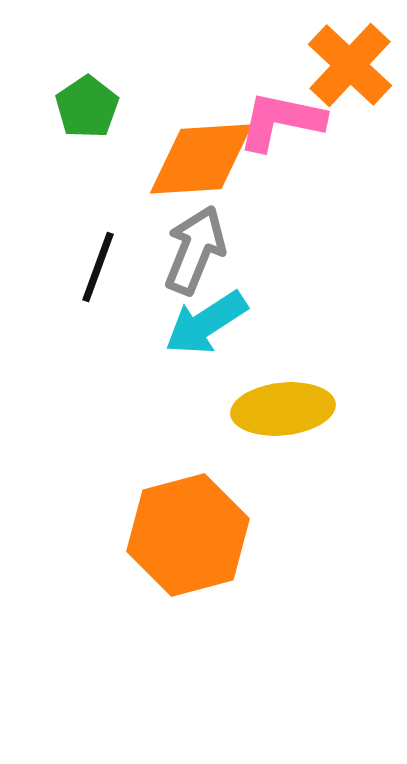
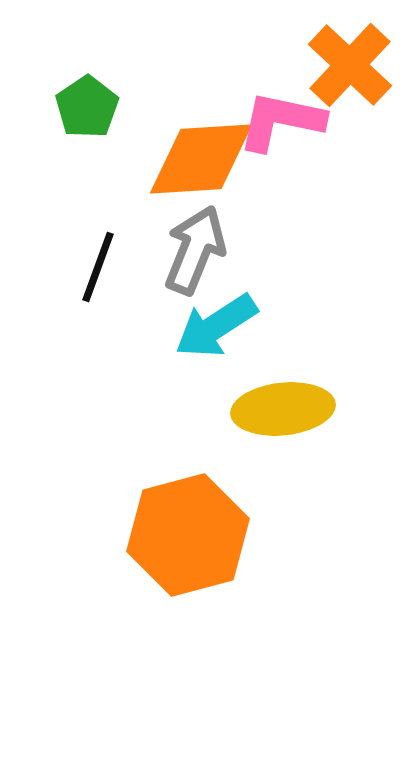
cyan arrow: moved 10 px right, 3 px down
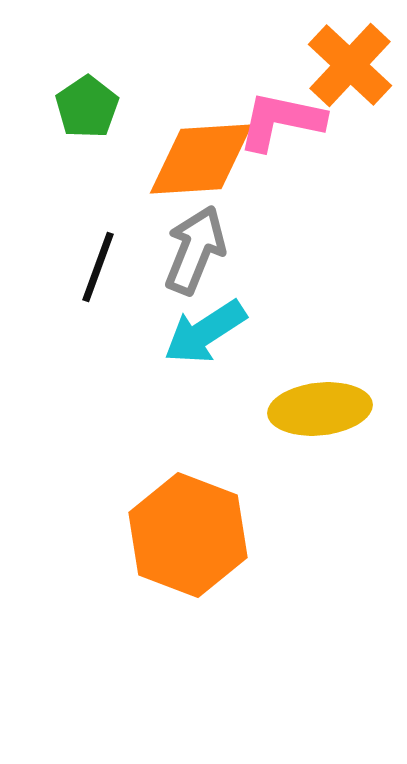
cyan arrow: moved 11 px left, 6 px down
yellow ellipse: moved 37 px right
orange hexagon: rotated 24 degrees counterclockwise
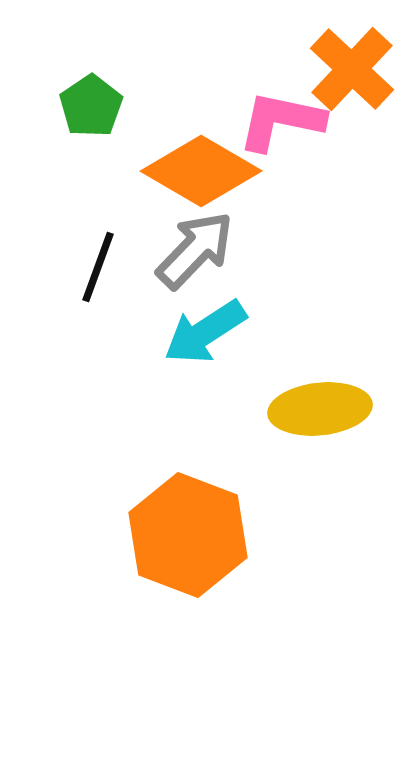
orange cross: moved 2 px right, 4 px down
green pentagon: moved 4 px right, 1 px up
orange diamond: moved 12 px down; rotated 34 degrees clockwise
gray arrow: rotated 22 degrees clockwise
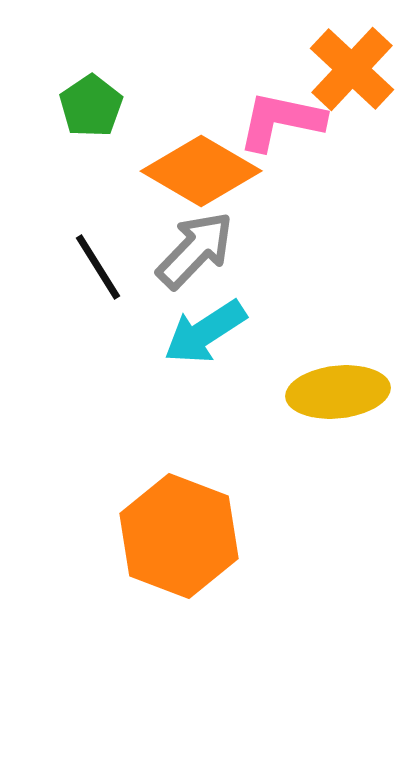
black line: rotated 52 degrees counterclockwise
yellow ellipse: moved 18 px right, 17 px up
orange hexagon: moved 9 px left, 1 px down
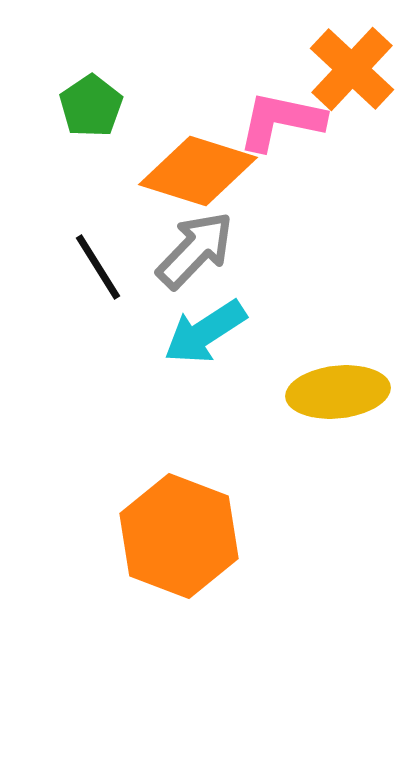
orange diamond: moved 3 px left; rotated 13 degrees counterclockwise
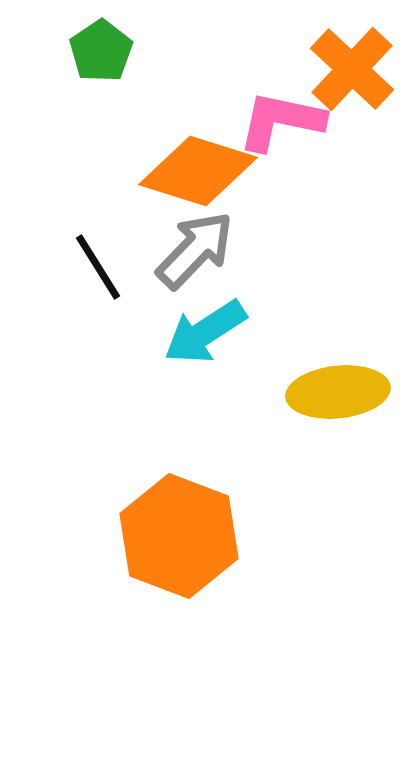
green pentagon: moved 10 px right, 55 px up
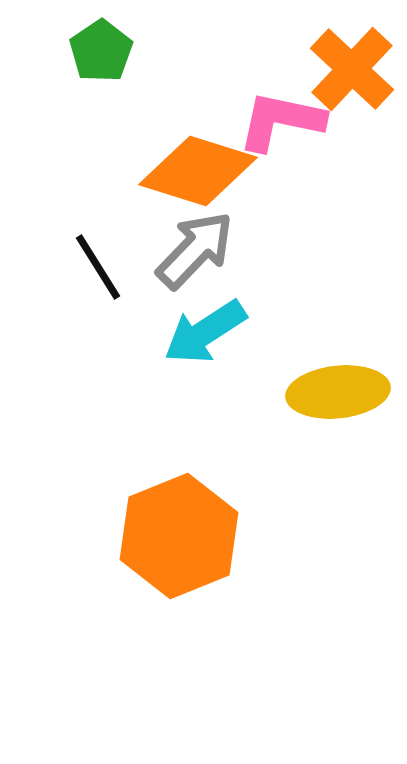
orange hexagon: rotated 17 degrees clockwise
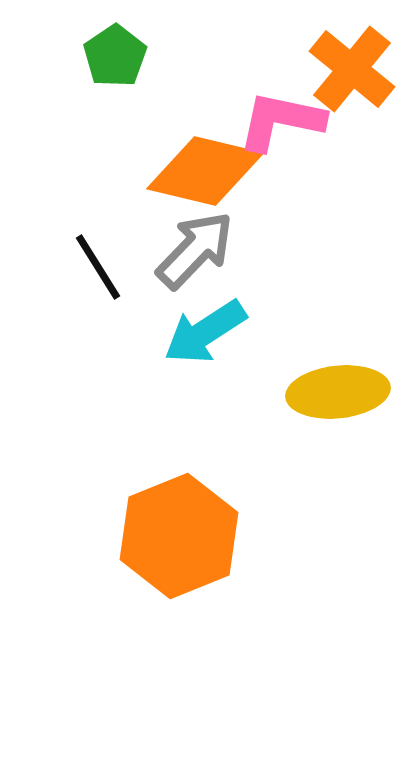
green pentagon: moved 14 px right, 5 px down
orange cross: rotated 4 degrees counterclockwise
orange diamond: moved 7 px right; rotated 4 degrees counterclockwise
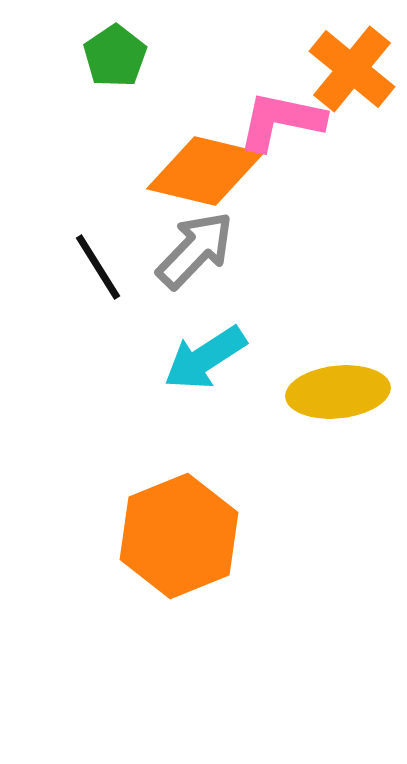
cyan arrow: moved 26 px down
